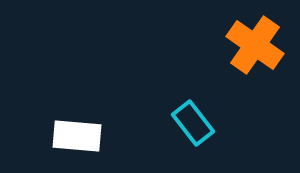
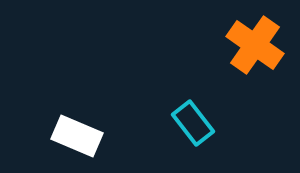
white rectangle: rotated 18 degrees clockwise
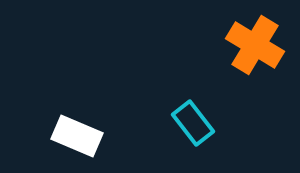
orange cross: rotated 4 degrees counterclockwise
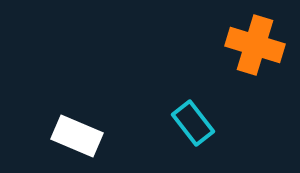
orange cross: rotated 14 degrees counterclockwise
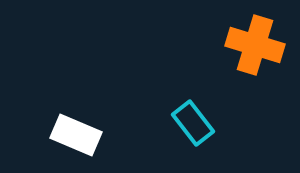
white rectangle: moved 1 px left, 1 px up
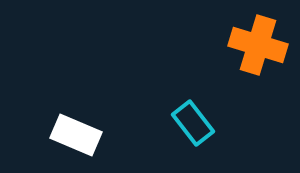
orange cross: moved 3 px right
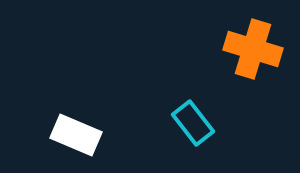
orange cross: moved 5 px left, 4 px down
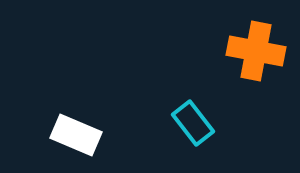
orange cross: moved 3 px right, 2 px down; rotated 6 degrees counterclockwise
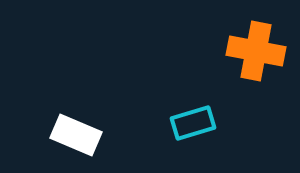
cyan rectangle: rotated 69 degrees counterclockwise
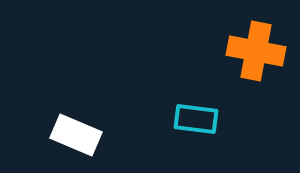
cyan rectangle: moved 3 px right, 4 px up; rotated 24 degrees clockwise
